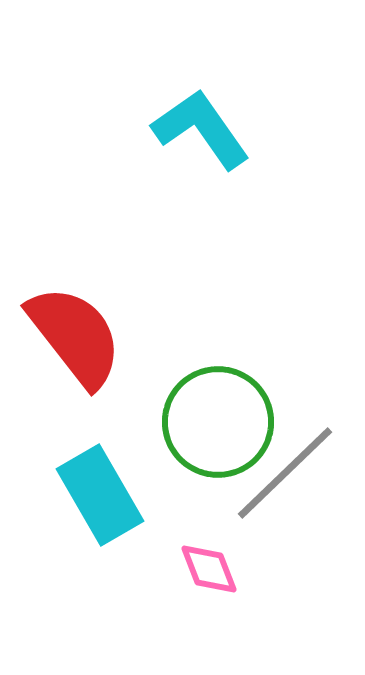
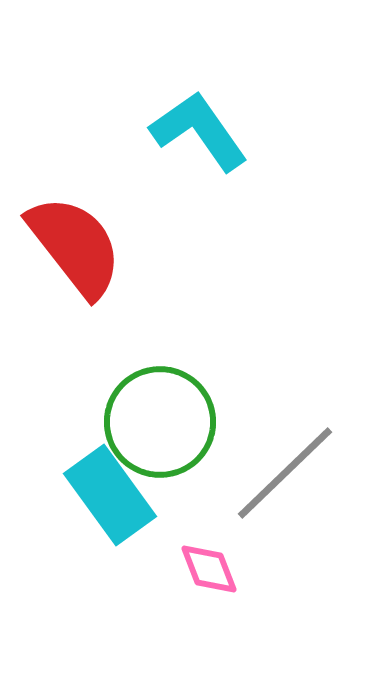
cyan L-shape: moved 2 px left, 2 px down
red semicircle: moved 90 px up
green circle: moved 58 px left
cyan rectangle: moved 10 px right; rotated 6 degrees counterclockwise
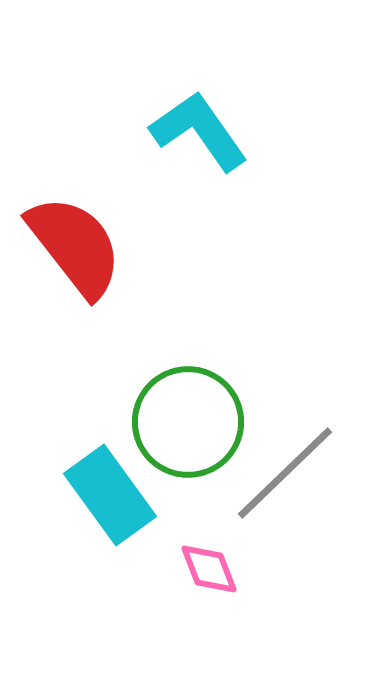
green circle: moved 28 px right
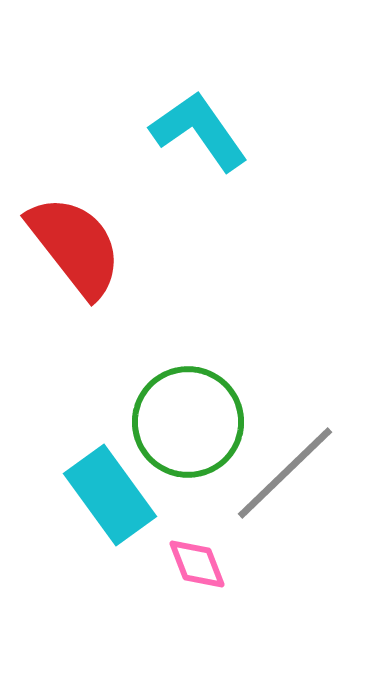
pink diamond: moved 12 px left, 5 px up
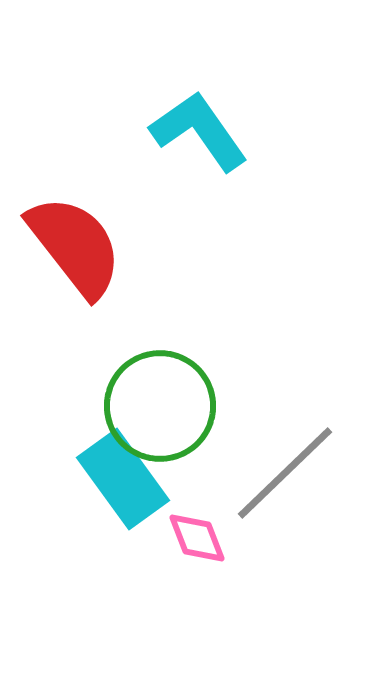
green circle: moved 28 px left, 16 px up
cyan rectangle: moved 13 px right, 16 px up
pink diamond: moved 26 px up
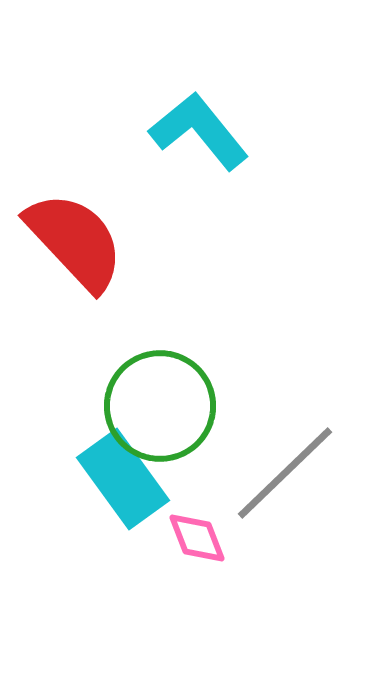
cyan L-shape: rotated 4 degrees counterclockwise
red semicircle: moved 5 px up; rotated 5 degrees counterclockwise
